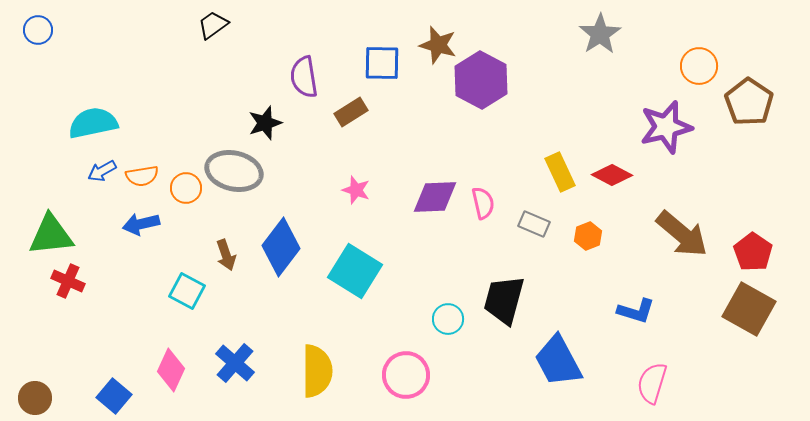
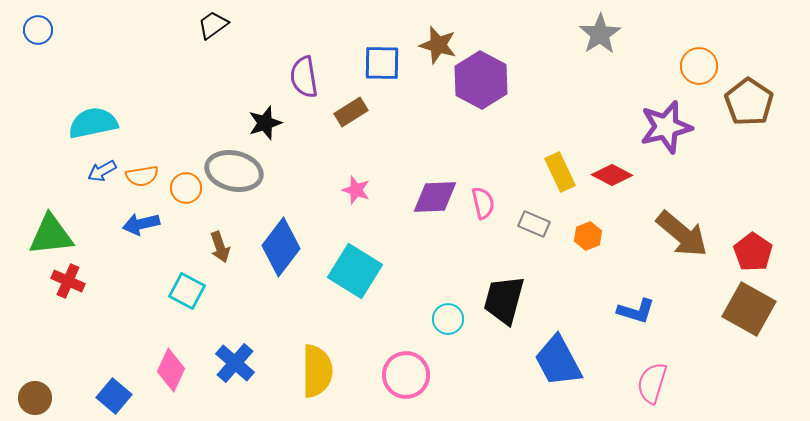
brown arrow at (226, 255): moved 6 px left, 8 px up
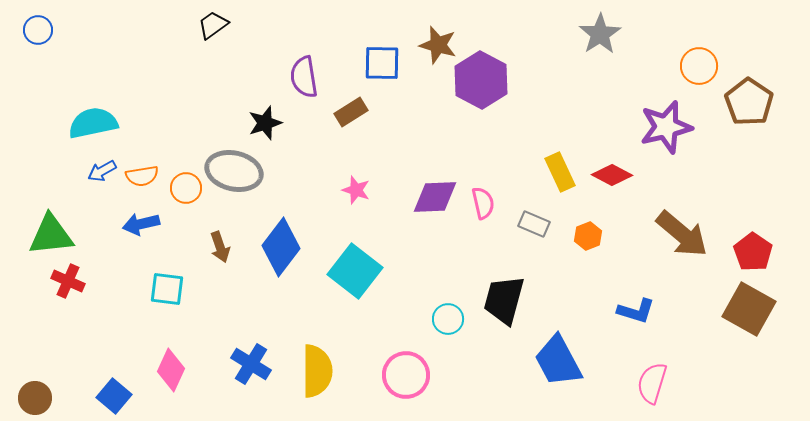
cyan square at (355, 271): rotated 6 degrees clockwise
cyan square at (187, 291): moved 20 px left, 2 px up; rotated 21 degrees counterclockwise
blue cross at (235, 363): moved 16 px right, 1 px down; rotated 9 degrees counterclockwise
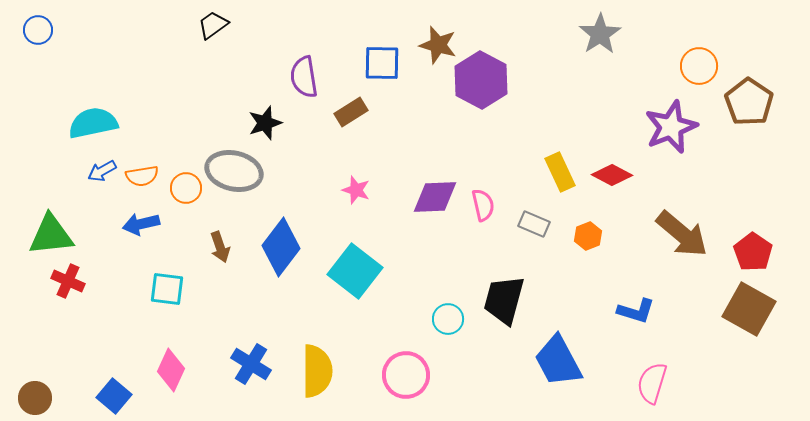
purple star at (666, 127): moved 5 px right; rotated 8 degrees counterclockwise
pink semicircle at (483, 203): moved 2 px down
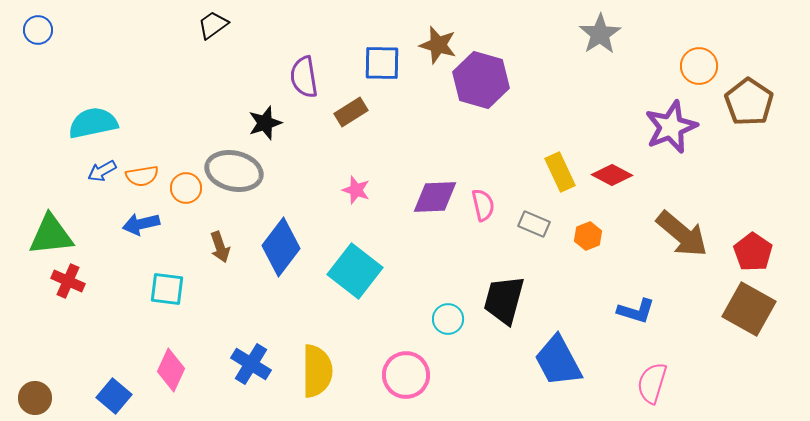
purple hexagon at (481, 80): rotated 12 degrees counterclockwise
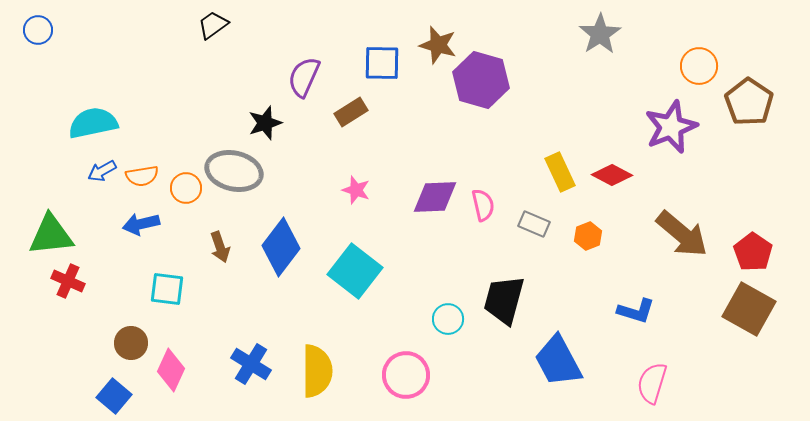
purple semicircle at (304, 77): rotated 33 degrees clockwise
brown circle at (35, 398): moved 96 px right, 55 px up
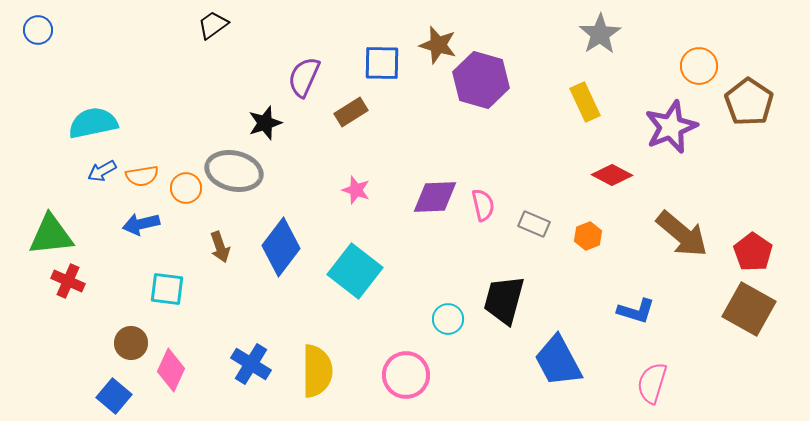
yellow rectangle at (560, 172): moved 25 px right, 70 px up
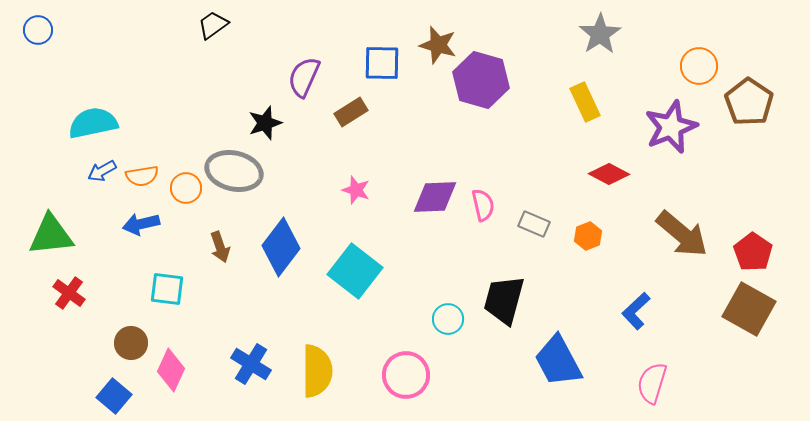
red diamond at (612, 175): moved 3 px left, 1 px up
red cross at (68, 281): moved 1 px right, 12 px down; rotated 12 degrees clockwise
blue L-shape at (636, 311): rotated 120 degrees clockwise
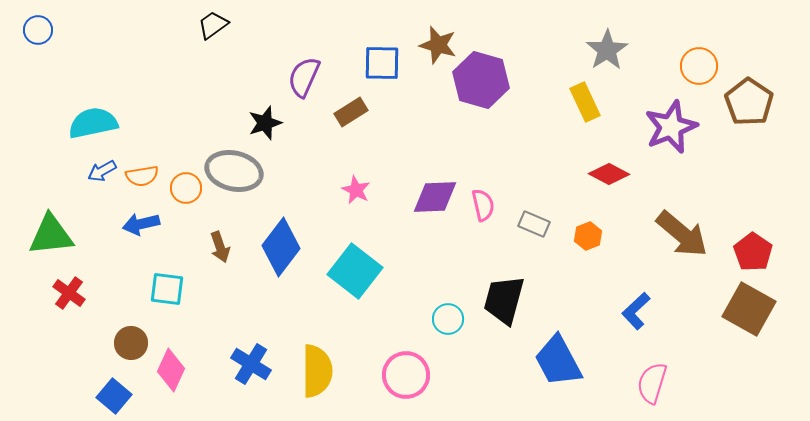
gray star at (600, 34): moved 7 px right, 16 px down
pink star at (356, 190): rotated 8 degrees clockwise
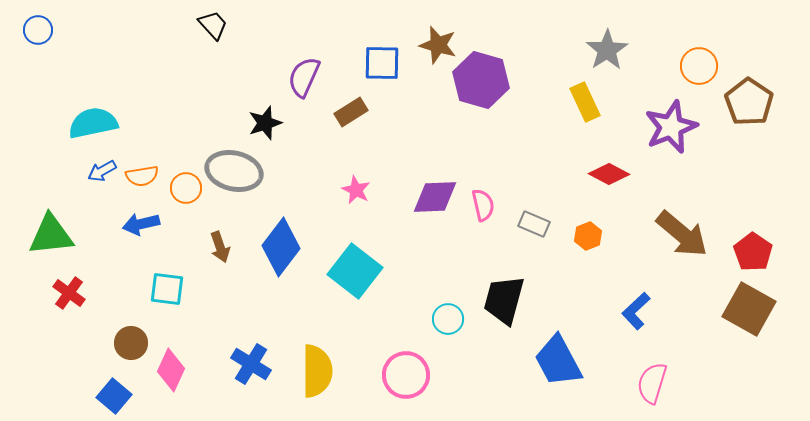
black trapezoid at (213, 25): rotated 84 degrees clockwise
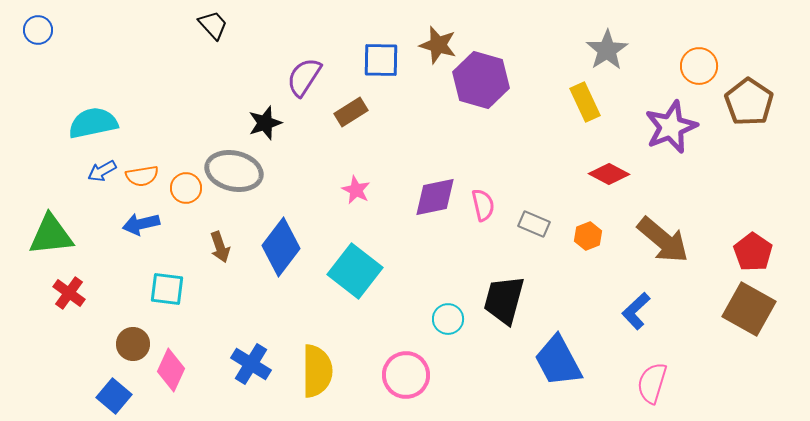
blue square at (382, 63): moved 1 px left, 3 px up
purple semicircle at (304, 77): rotated 9 degrees clockwise
purple diamond at (435, 197): rotated 9 degrees counterclockwise
brown arrow at (682, 234): moved 19 px left, 6 px down
brown circle at (131, 343): moved 2 px right, 1 px down
